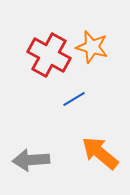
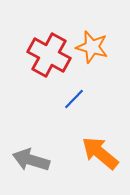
blue line: rotated 15 degrees counterclockwise
gray arrow: rotated 21 degrees clockwise
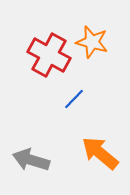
orange star: moved 5 px up
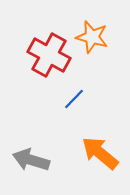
orange star: moved 5 px up
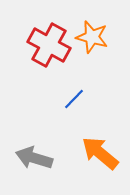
red cross: moved 10 px up
gray arrow: moved 3 px right, 2 px up
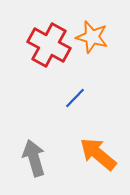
blue line: moved 1 px right, 1 px up
orange arrow: moved 2 px left, 1 px down
gray arrow: rotated 57 degrees clockwise
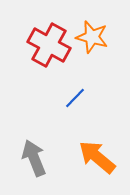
orange arrow: moved 1 px left, 3 px down
gray arrow: rotated 6 degrees counterclockwise
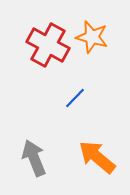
red cross: moved 1 px left
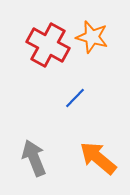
orange arrow: moved 1 px right, 1 px down
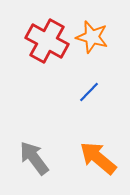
red cross: moved 1 px left, 4 px up
blue line: moved 14 px right, 6 px up
gray arrow: rotated 15 degrees counterclockwise
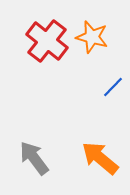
red cross: rotated 9 degrees clockwise
blue line: moved 24 px right, 5 px up
orange arrow: moved 2 px right
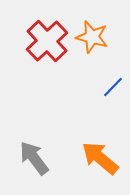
red cross: rotated 9 degrees clockwise
